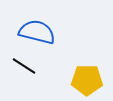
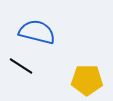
black line: moved 3 px left
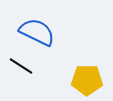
blue semicircle: rotated 12 degrees clockwise
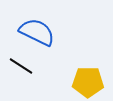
yellow pentagon: moved 1 px right, 2 px down
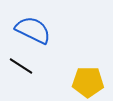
blue semicircle: moved 4 px left, 2 px up
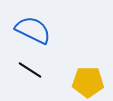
black line: moved 9 px right, 4 px down
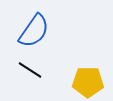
blue semicircle: moved 1 px right, 1 px down; rotated 99 degrees clockwise
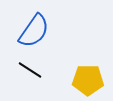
yellow pentagon: moved 2 px up
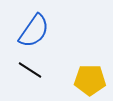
yellow pentagon: moved 2 px right
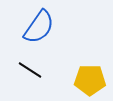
blue semicircle: moved 5 px right, 4 px up
